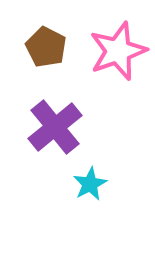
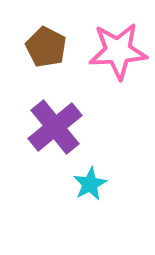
pink star: rotated 16 degrees clockwise
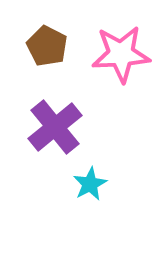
brown pentagon: moved 1 px right, 1 px up
pink star: moved 3 px right, 3 px down
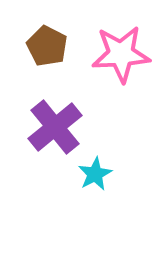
cyan star: moved 5 px right, 10 px up
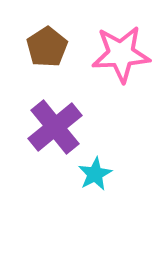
brown pentagon: moved 1 px down; rotated 12 degrees clockwise
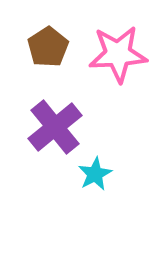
brown pentagon: moved 1 px right
pink star: moved 3 px left
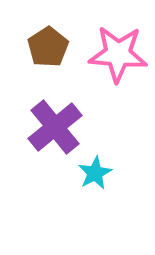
pink star: rotated 8 degrees clockwise
cyan star: moved 1 px up
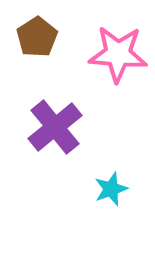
brown pentagon: moved 11 px left, 10 px up
cyan star: moved 16 px right, 16 px down; rotated 8 degrees clockwise
